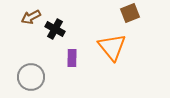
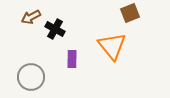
orange triangle: moved 1 px up
purple rectangle: moved 1 px down
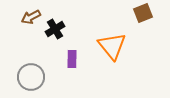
brown square: moved 13 px right
black cross: rotated 30 degrees clockwise
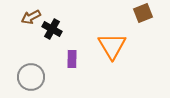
black cross: moved 3 px left; rotated 30 degrees counterclockwise
orange triangle: rotated 8 degrees clockwise
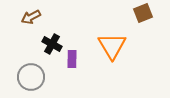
black cross: moved 15 px down
